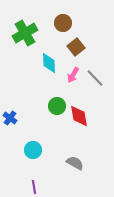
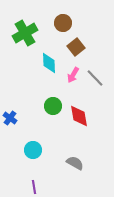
green circle: moved 4 px left
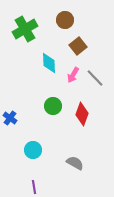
brown circle: moved 2 px right, 3 px up
green cross: moved 4 px up
brown square: moved 2 px right, 1 px up
red diamond: moved 3 px right, 2 px up; rotated 30 degrees clockwise
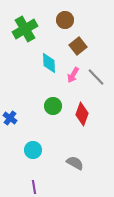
gray line: moved 1 px right, 1 px up
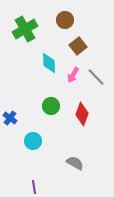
green circle: moved 2 px left
cyan circle: moved 9 px up
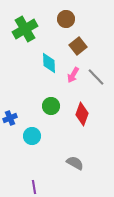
brown circle: moved 1 px right, 1 px up
blue cross: rotated 32 degrees clockwise
cyan circle: moved 1 px left, 5 px up
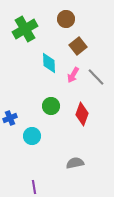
gray semicircle: rotated 42 degrees counterclockwise
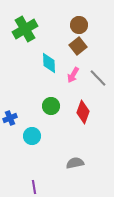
brown circle: moved 13 px right, 6 px down
gray line: moved 2 px right, 1 px down
red diamond: moved 1 px right, 2 px up
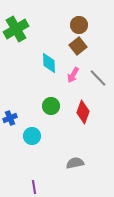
green cross: moved 9 px left
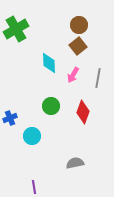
gray line: rotated 54 degrees clockwise
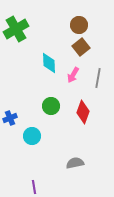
brown square: moved 3 px right, 1 px down
